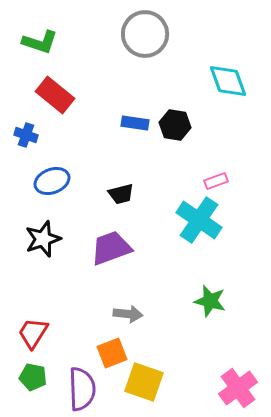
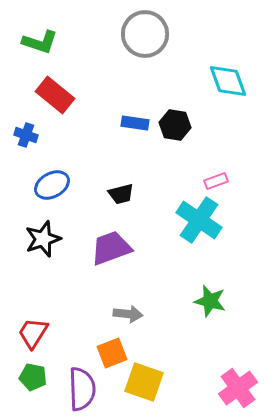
blue ellipse: moved 4 px down; rotated 8 degrees counterclockwise
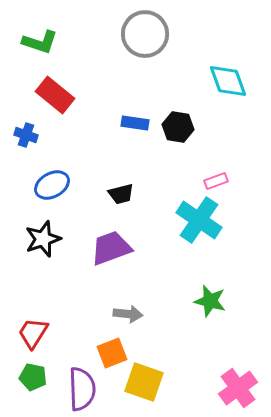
black hexagon: moved 3 px right, 2 px down
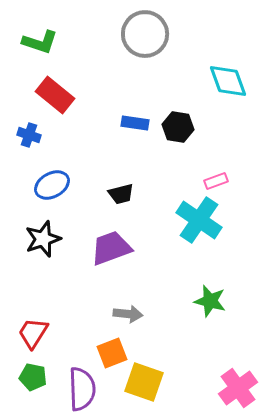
blue cross: moved 3 px right
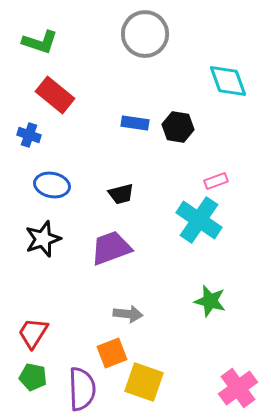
blue ellipse: rotated 40 degrees clockwise
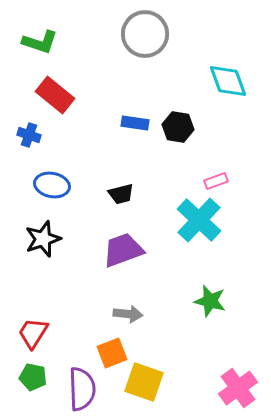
cyan cross: rotated 9 degrees clockwise
purple trapezoid: moved 12 px right, 2 px down
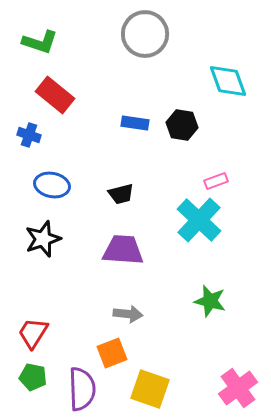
black hexagon: moved 4 px right, 2 px up
purple trapezoid: rotated 24 degrees clockwise
yellow square: moved 6 px right, 7 px down
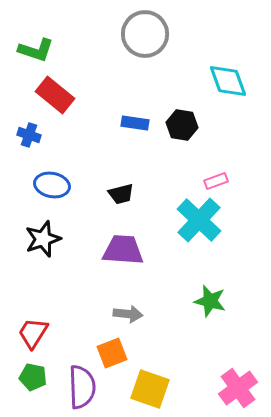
green L-shape: moved 4 px left, 8 px down
purple semicircle: moved 2 px up
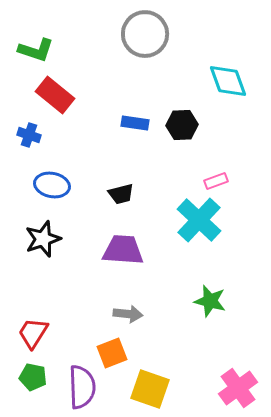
black hexagon: rotated 12 degrees counterclockwise
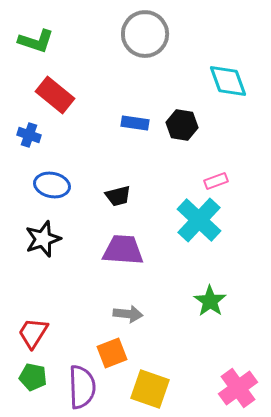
green L-shape: moved 9 px up
black hexagon: rotated 12 degrees clockwise
black trapezoid: moved 3 px left, 2 px down
green star: rotated 20 degrees clockwise
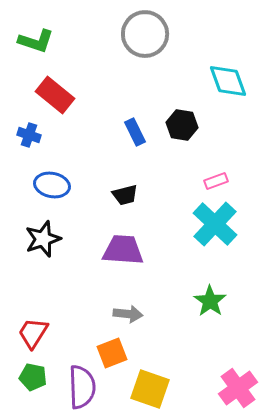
blue rectangle: moved 9 px down; rotated 56 degrees clockwise
black trapezoid: moved 7 px right, 1 px up
cyan cross: moved 16 px right, 4 px down
